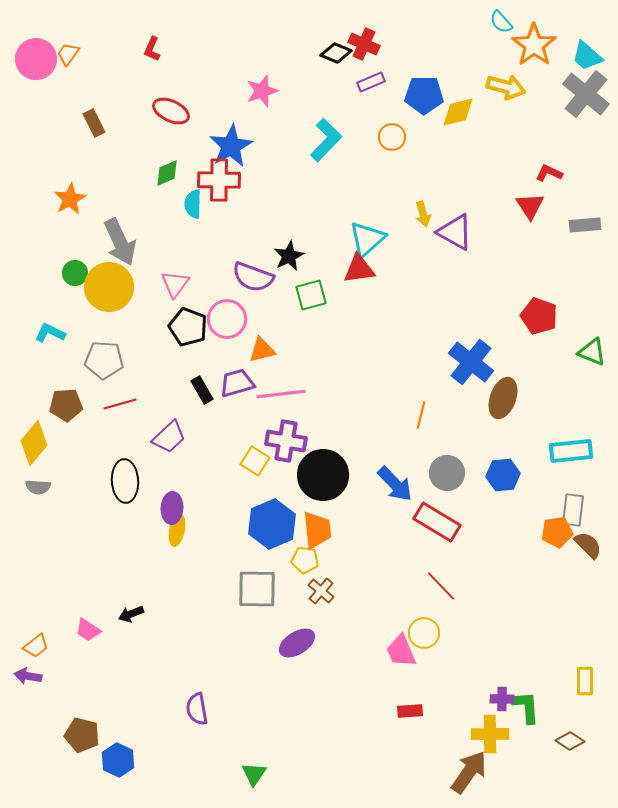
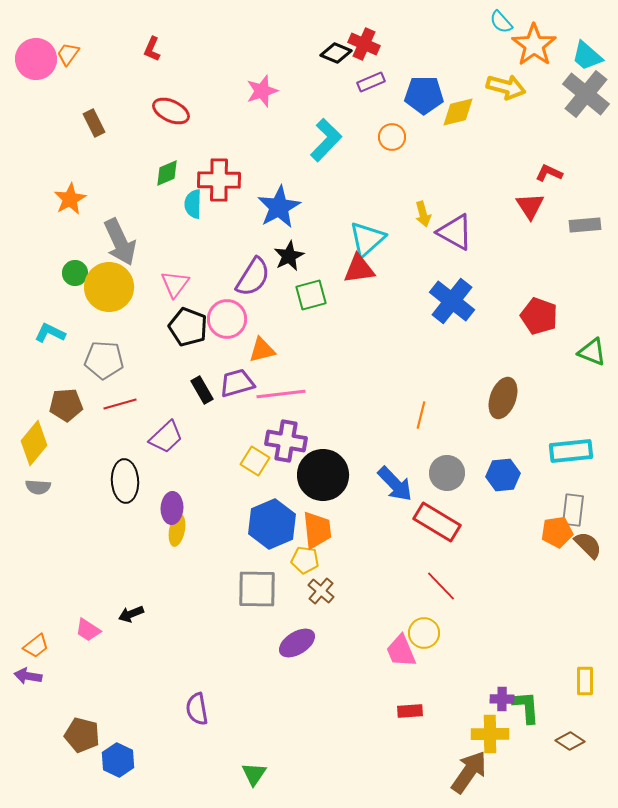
blue star at (231, 146): moved 48 px right, 61 px down
purple semicircle at (253, 277): rotated 78 degrees counterclockwise
blue cross at (471, 362): moved 19 px left, 61 px up
purple trapezoid at (169, 437): moved 3 px left
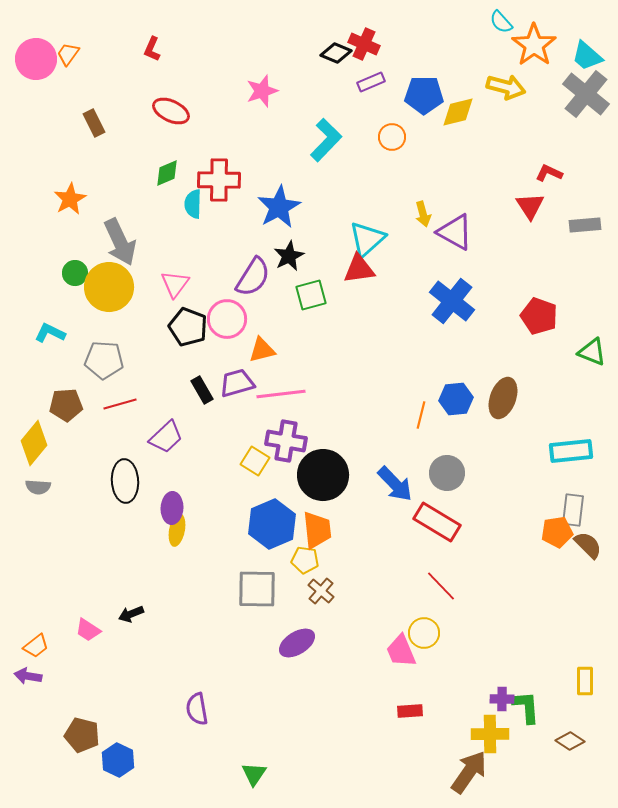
blue hexagon at (503, 475): moved 47 px left, 76 px up
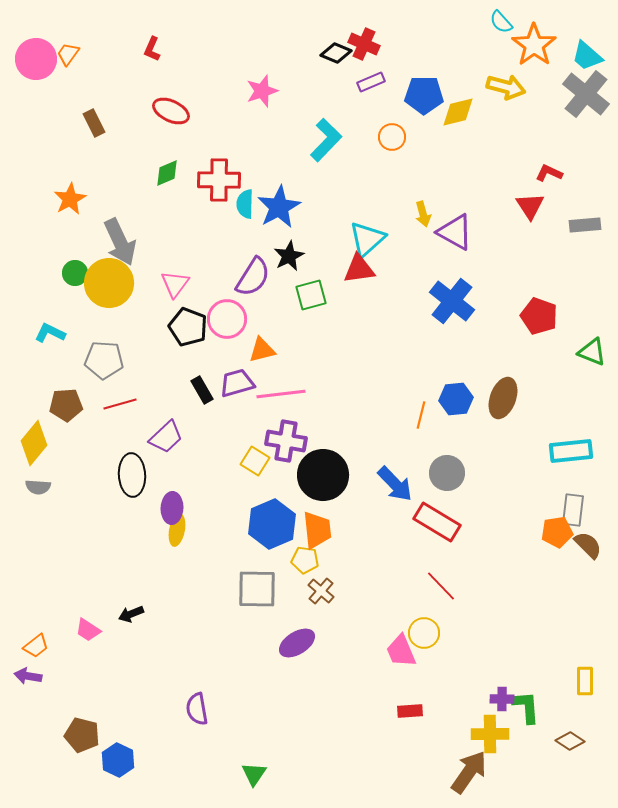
cyan semicircle at (193, 204): moved 52 px right
yellow circle at (109, 287): moved 4 px up
black ellipse at (125, 481): moved 7 px right, 6 px up
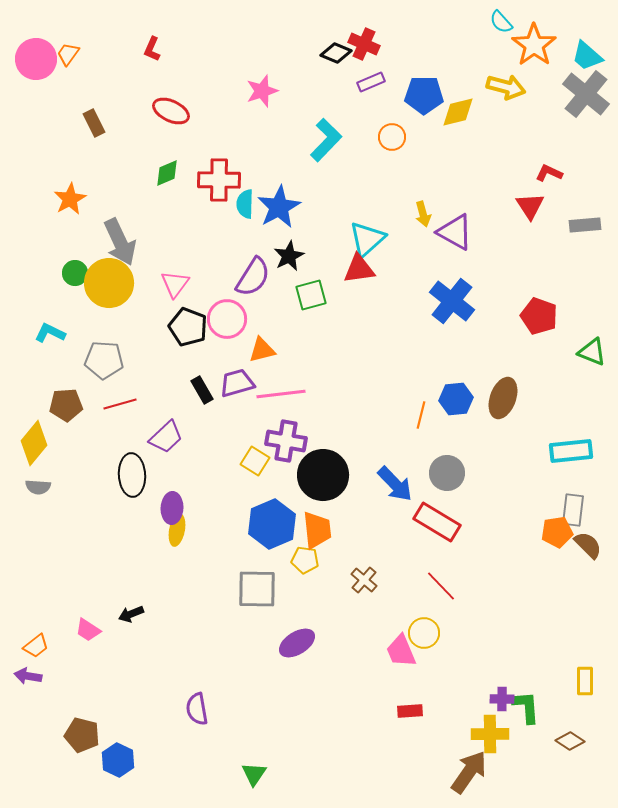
brown cross at (321, 591): moved 43 px right, 11 px up
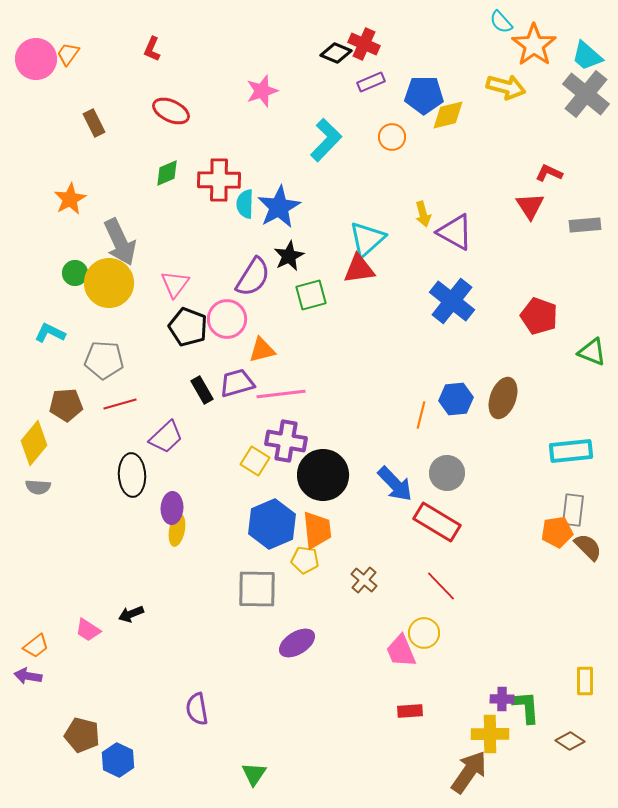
yellow diamond at (458, 112): moved 10 px left, 3 px down
brown semicircle at (588, 545): moved 2 px down
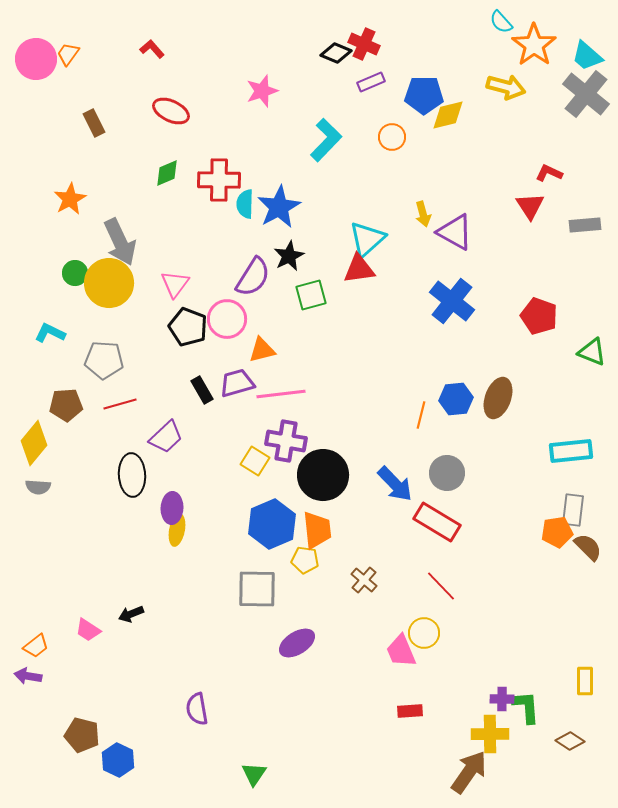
red L-shape at (152, 49): rotated 115 degrees clockwise
brown ellipse at (503, 398): moved 5 px left
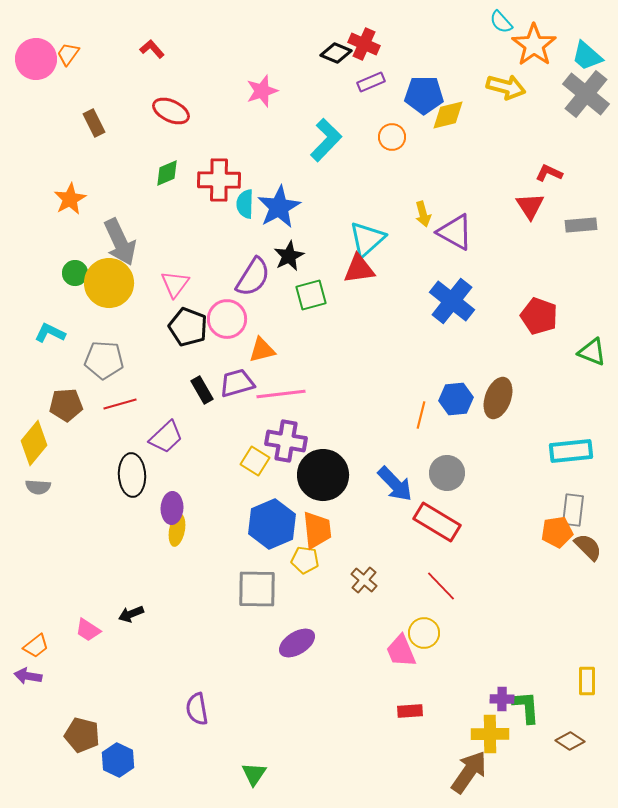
gray rectangle at (585, 225): moved 4 px left
yellow rectangle at (585, 681): moved 2 px right
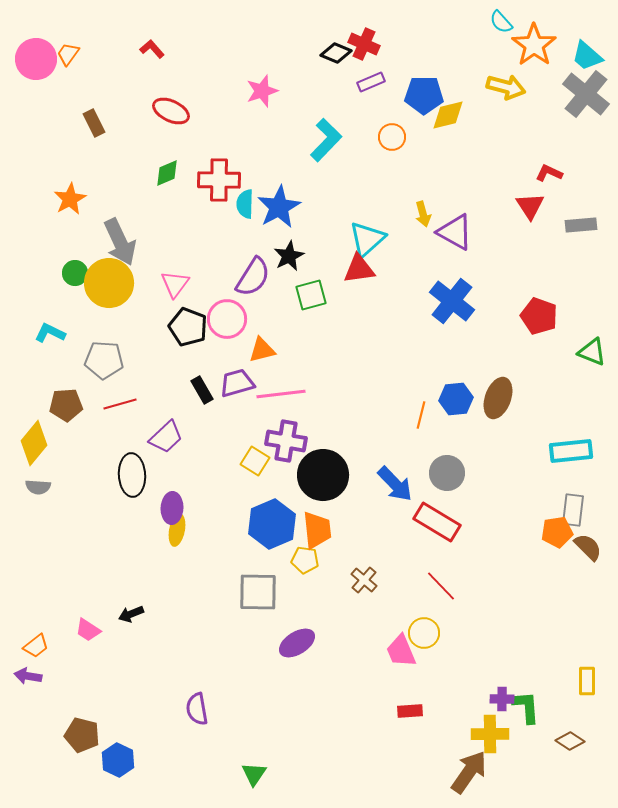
gray square at (257, 589): moved 1 px right, 3 px down
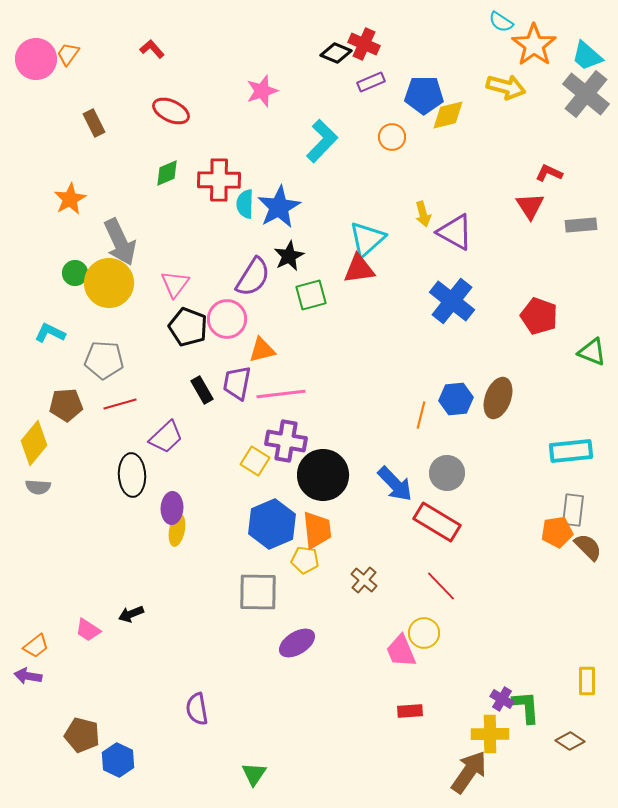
cyan semicircle at (501, 22): rotated 15 degrees counterclockwise
cyan L-shape at (326, 140): moved 4 px left, 1 px down
purple trapezoid at (237, 383): rotated 63 degrees counterclockwise
purple cross at (502, 699): rotated 30 degrees clockwise
